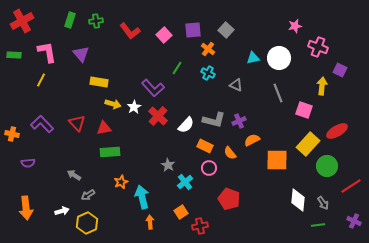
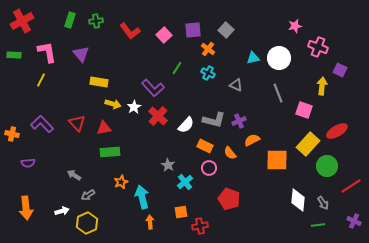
orange square at (181, 212): rotated 24 degrees clockwise
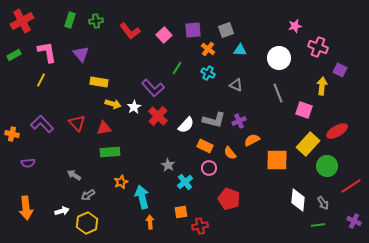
gray square at (226, 30): rotated 28 degrees clockwise
green rectangle at (14, 55): rotated 32 degrees counterclockwise
cyan triangle at (253, 58): moved 13 px left, 8 px up; rotated 16 degrees clockwise
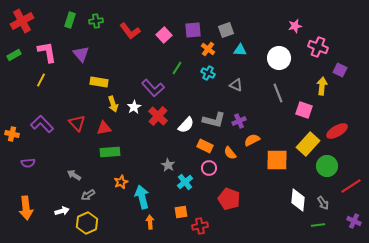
yellow arrow at (113, 104): rotated 56 degrees clockwise
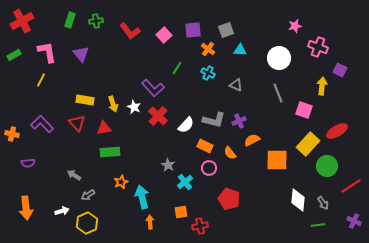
yellow rectangle at (99, 82): moved 14 px left, 18 px down
white star at (134, 107): rotated 16 degrees counterclockwise
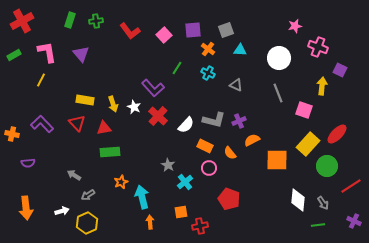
red ellipse at (337, 131): moved 3 px down; rotated 15 degrees counterclockwise
